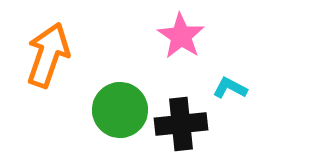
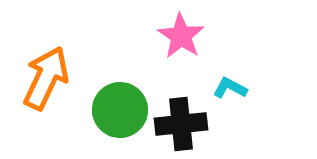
orange arrow: moved 2 px left, 23 px down; rotated 6 degrees clockwise
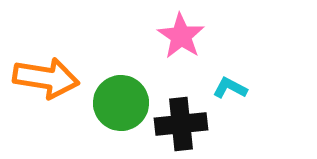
orange arrow: rotated 74 degrees clockwise
green circle: moved 1 px right, 7 px up
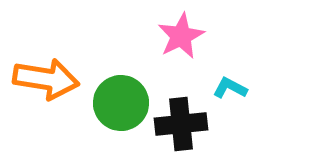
pink star: rotated 12 degrees clockwise
orange arrow: moved 1 px down
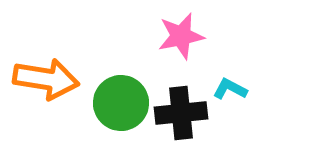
pink star: rotated 15 degrees clockwise
cyan L-shape: moved 1 px down
black cross: moved 11 px up
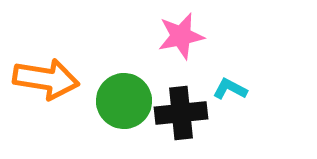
green circle: moved 3 px right, 2 px up
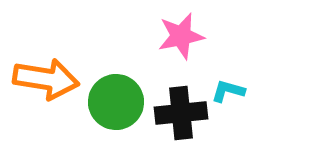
cyan L-shape: moved 2 px left, 2 px down; rotated 12 degrees counterclockwise
green circle: moved 8 px left, 1 px down
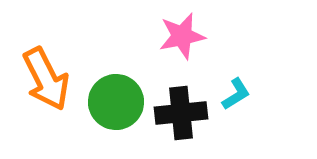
pink star: moved 1 px right
orange arrow: rotated 54 degrees clockwise
cyan L-shape: moved 8 px right, 3 px down; rotated 132 degrees clockwise
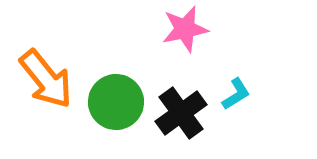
pink star: moved 3 px right, 7 px up
orange arrow: rotated 12 degrees counterclockwise
black cross: rotated 30 degrees counterclockwise
